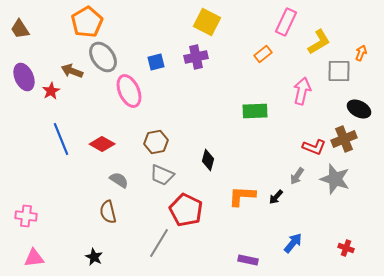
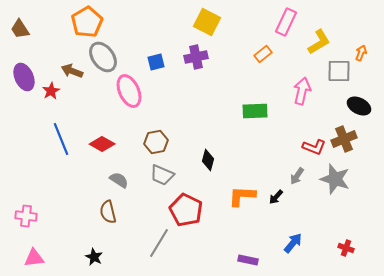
black ellipse: moved 3 px up
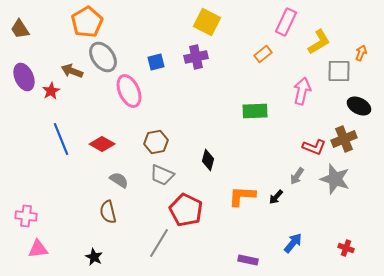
pink triangle: moved 4 px right, 9 px up
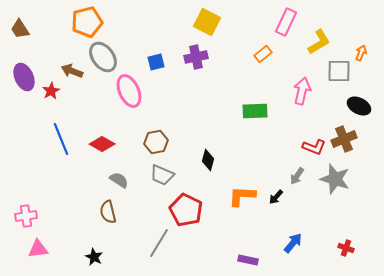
orange pentagon: rotated 16 degrees clockwise
pink cross: rotated 15 degrees counterclockwise
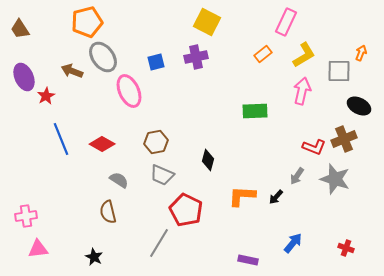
yellow L-shape: moved 15 px left, 13 px down
red star: moved 5 px left, 5 px down
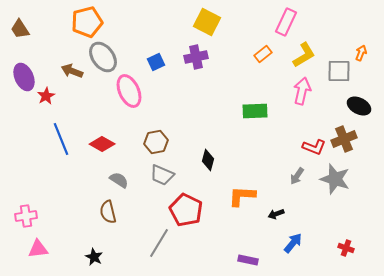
blue square: rotated 12 degrees counterclockwise
black arrow: moved 17 px down; rotated 28 degrees clockwise
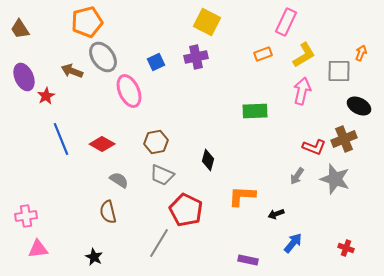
orange rectangle: rotated 18 degrees clockwise
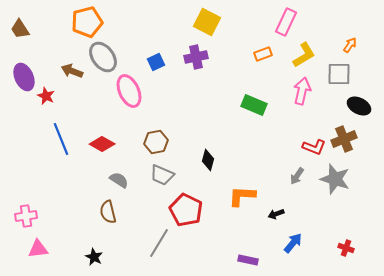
orange arrow: moved 11 px left, 8 px up; rotated 14 degrees clockwise
gray square: moved 3 px down
red star: rotated 18 degrees counterclockwise
green rectangle: moved 1 px left, 6 px up; rotated 25 degrees clockwise
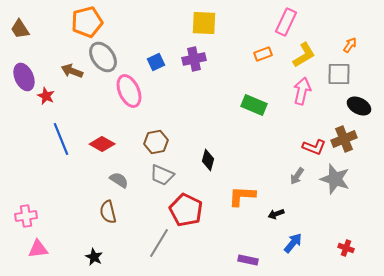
yellow square: moved 3 px left, 1 px down; rotated 24 degrees counterclockwise
purple cross: moved 2 px left, 2 px down
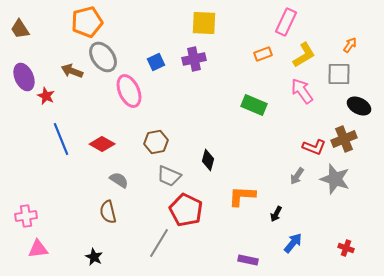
pink arrow: rotated 48 degrees counterclockwise
gray trapezoid: moved 7 px right, 1 px down
black arrow: rotated 42 degrees counterclockwise
